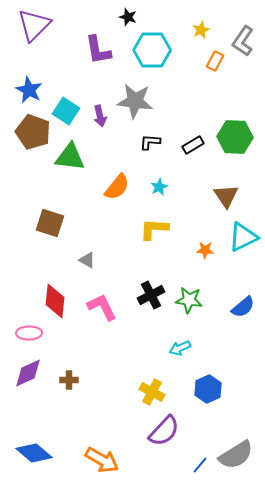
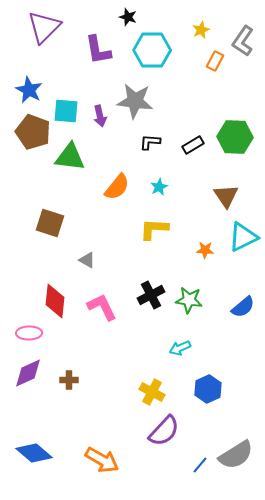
purple triangle: moved 10 px right, 2 px down
cyan square: rotated 28 degrees counterclockwise
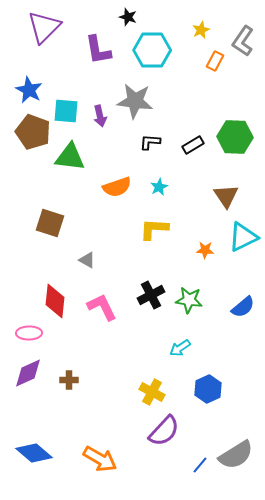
orange semicircle: rotated 32 degrees clockwise
cyan arrow: rotated 10 degrees counterclockwise
orange arrow: moved 2 px left, 1 px up
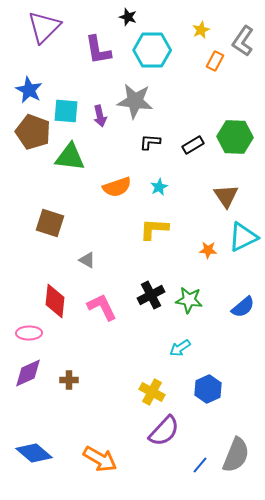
orange star: moved 3 px right
gray semicircle: rotated 36 degrees counterclockwise
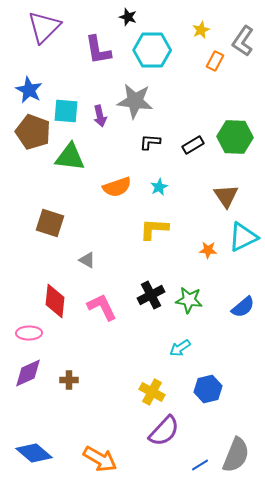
blue hexagon: rotated 12 degrees clockwise
blue line: rotated 18 degrees clockwise
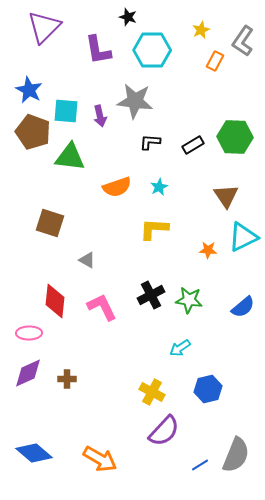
brown cross: moved 2 px left, 1 px up
